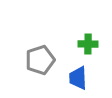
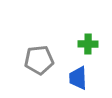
gray pentagon: moved 1 px left; rotated 12 degrees clockwise
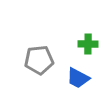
blue trapezoid: rotated 60 degrees counterclockwise
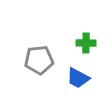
green cross: moved 2 px left, 1 px up
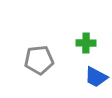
blue trapezoid: moved 18 px right, 1 px up
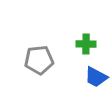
green cross: moved 1 px down
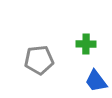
blue trapezoid: moved 4 px down; rotated 25 degrees clockwise
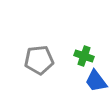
green cross: moved 2 px left, 12 px down; rotated 18 degrees clockwise
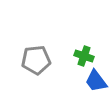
gray pentagon: moved 3 px left
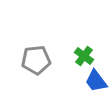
green cross: rotated 18 degrees clockwise
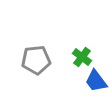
green cross: moved 2 px left, 1 px down
